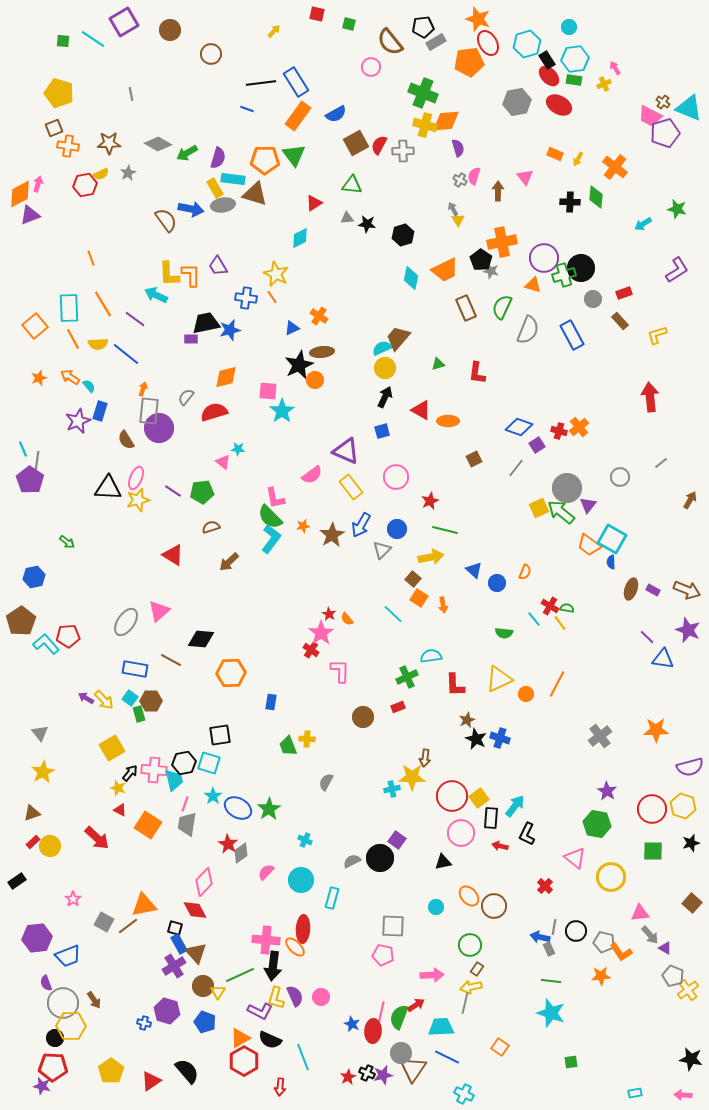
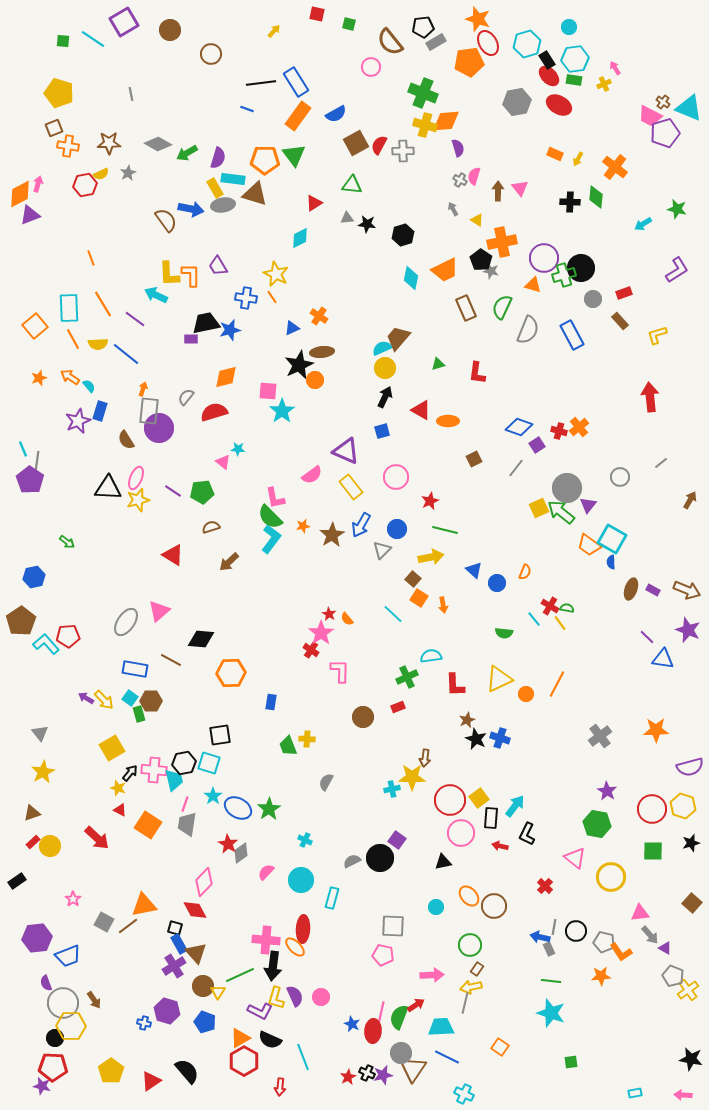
pink triangle at (525, 177): moved 5 px left, 11 px down
yellow triangle at (458, 220): moved 19 px right; rotated 24 degrees counterclockwise
red circle at (452, 796): moved 2 px left, 4 px down
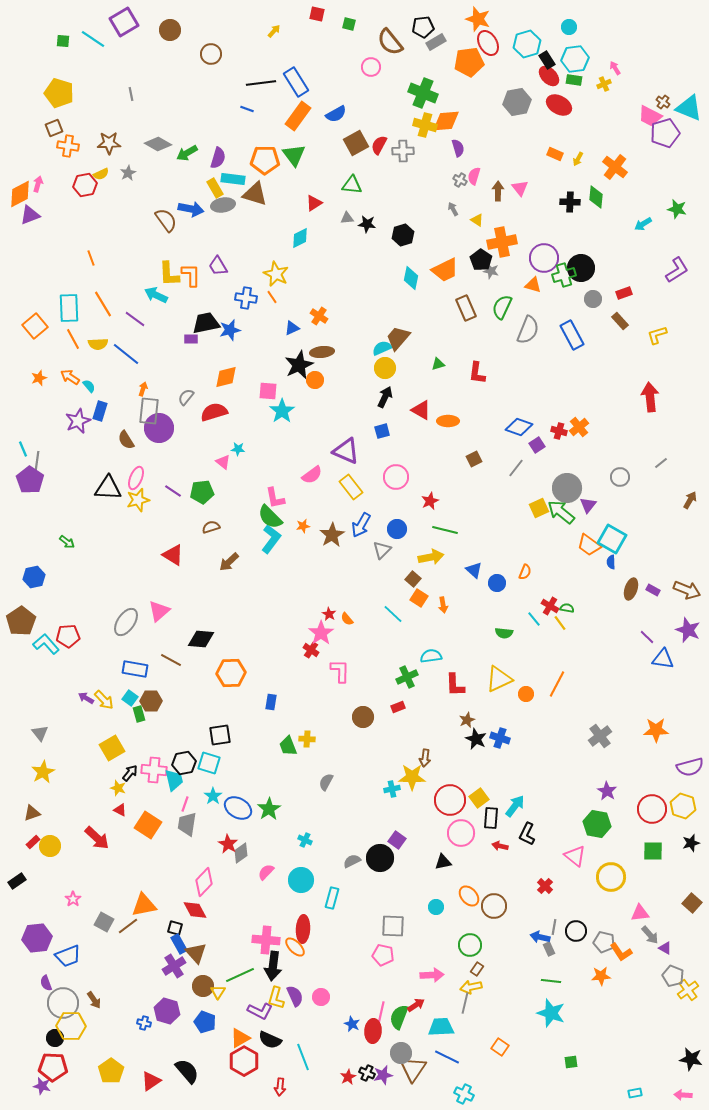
pink triangle at (575, 858): moved 2 px up
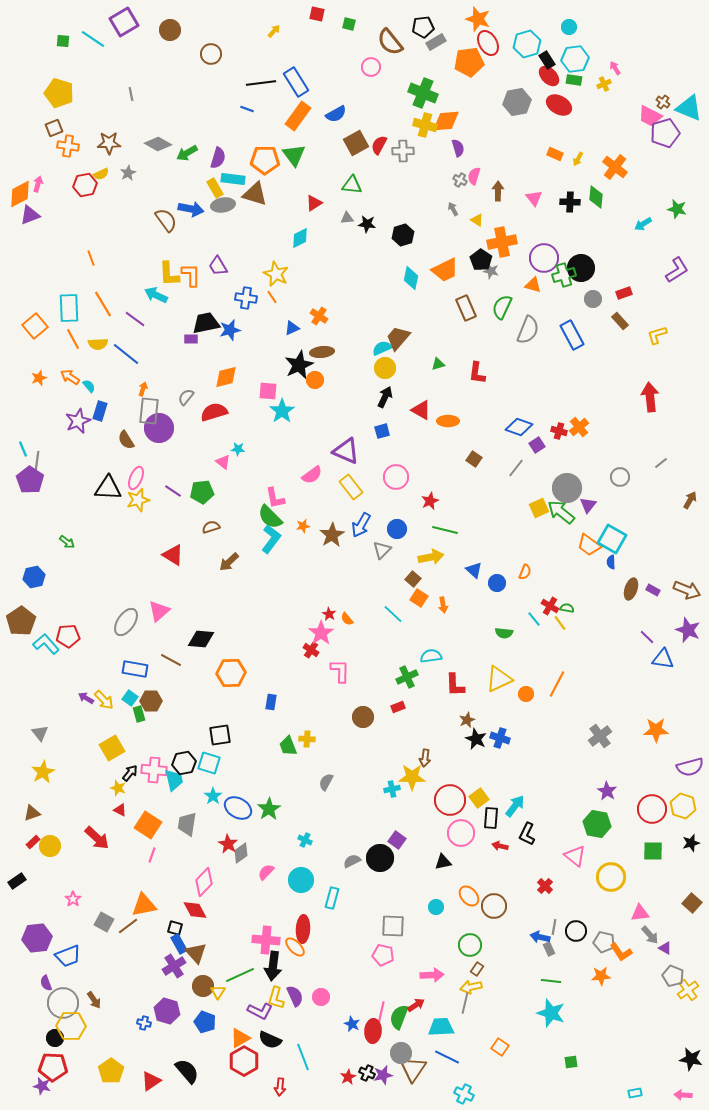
pink triangle at (520, 188): moved 14 px right, 10 px down
brown square at (474, 459): rotated 28 degrees counterclockwise
pink line at (185, 804): moved 33 px left, 51 px down
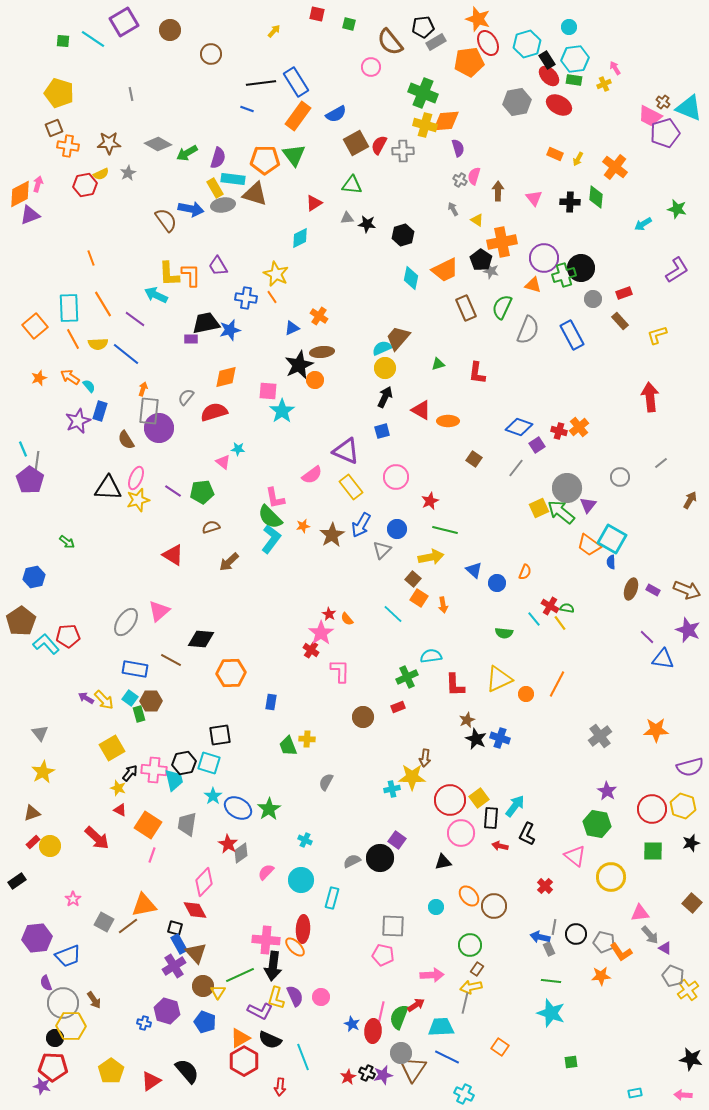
black circle at (576, 931): moved 3 px down
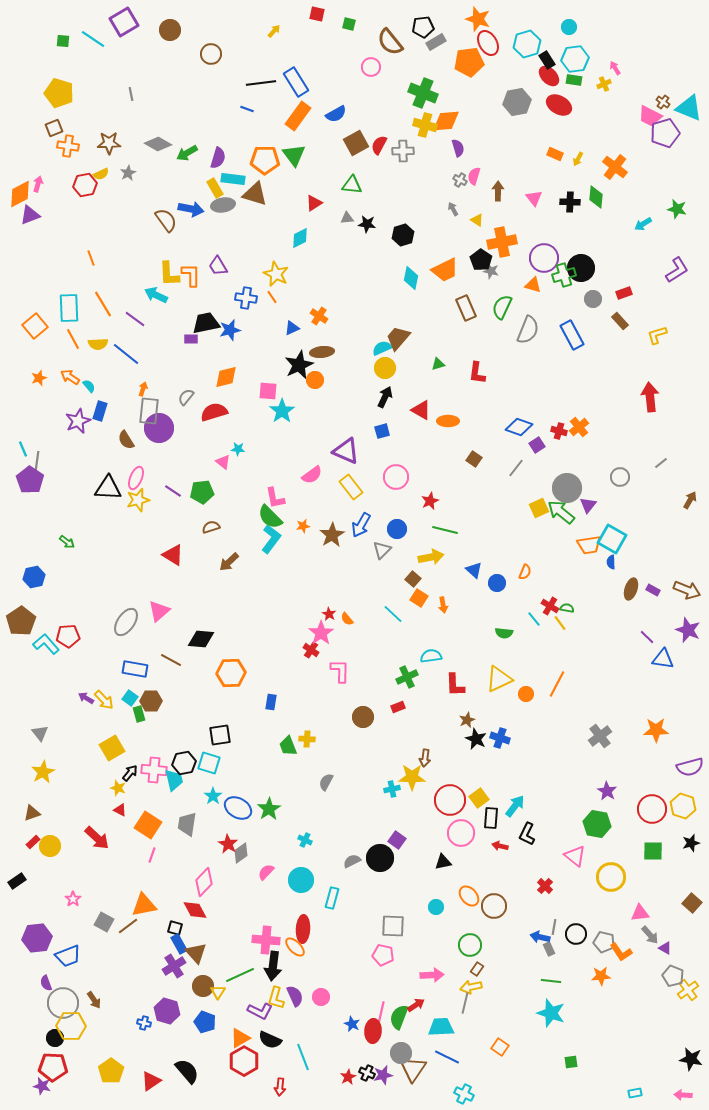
orange trapezoid at (589, 545): rotated 45 degrees counterclockwise
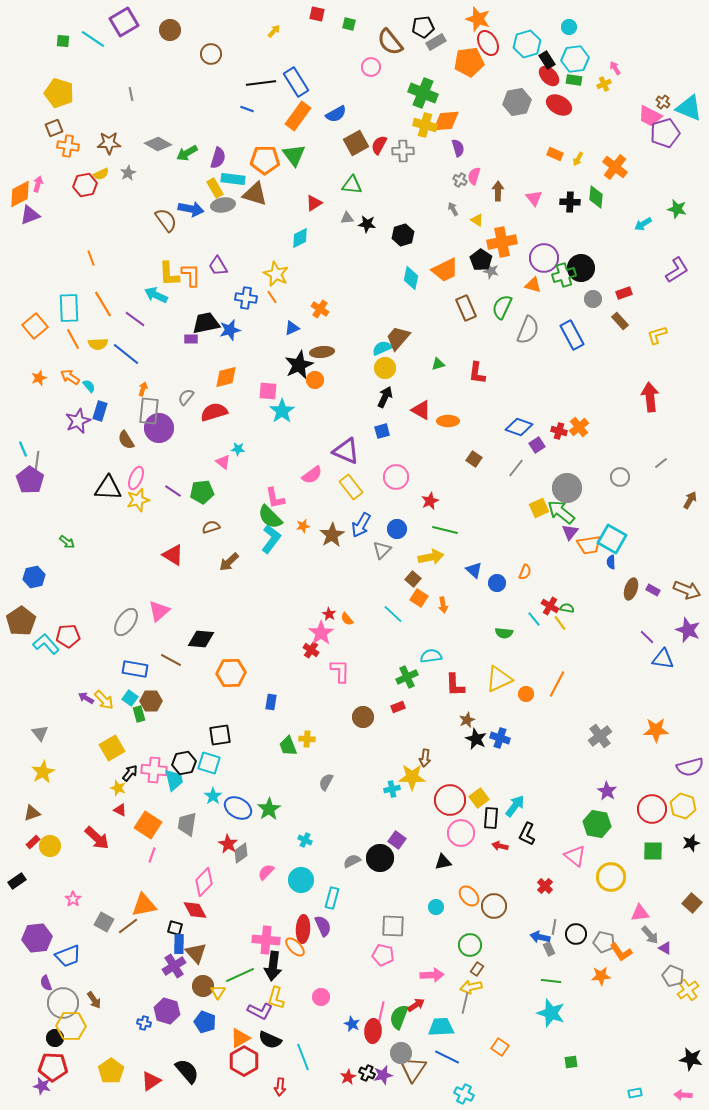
orange cross at (319, 316): moved 1 px right, 7 px up
purple triangle at (588, 505): moved 18 px left, 27 px down
blue rectangle at (179, 944): rotated 30 degrees clockwise
purple semicircle at (295, 996): moved 28 px right, 70 px up
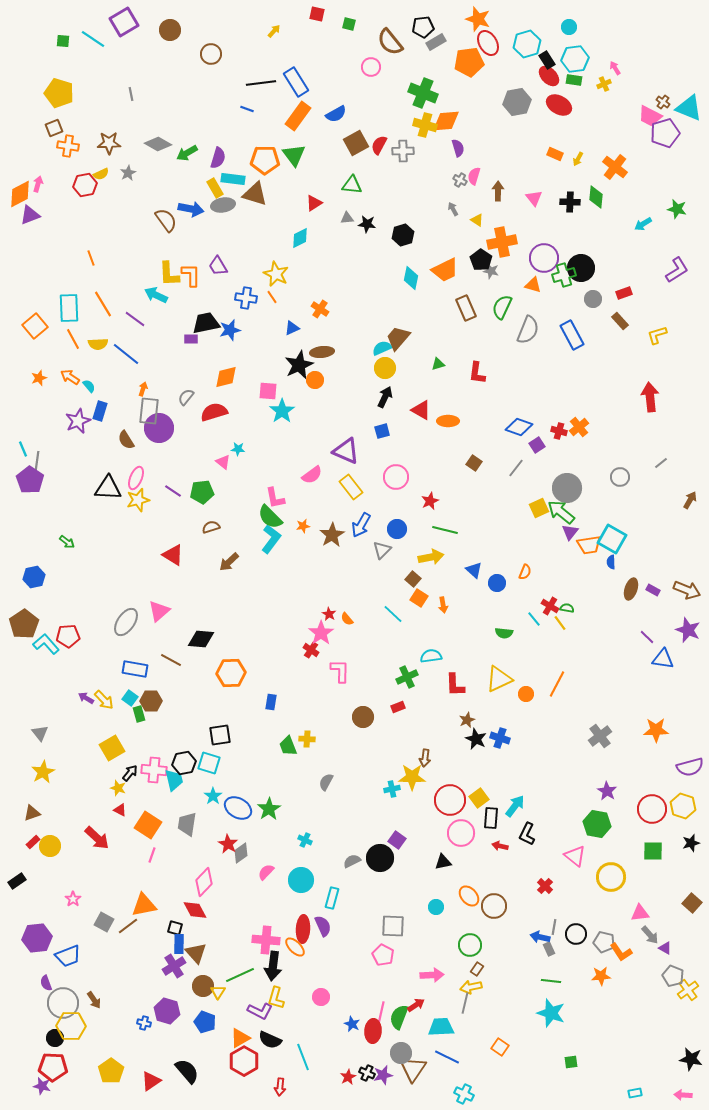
brown square at (474, 459): moved 4 px down
brown pentagon at (21, 621): moved 3 px right, 3 px down
pink pentagon at (383, 955): rotated 15 degrees clockwise
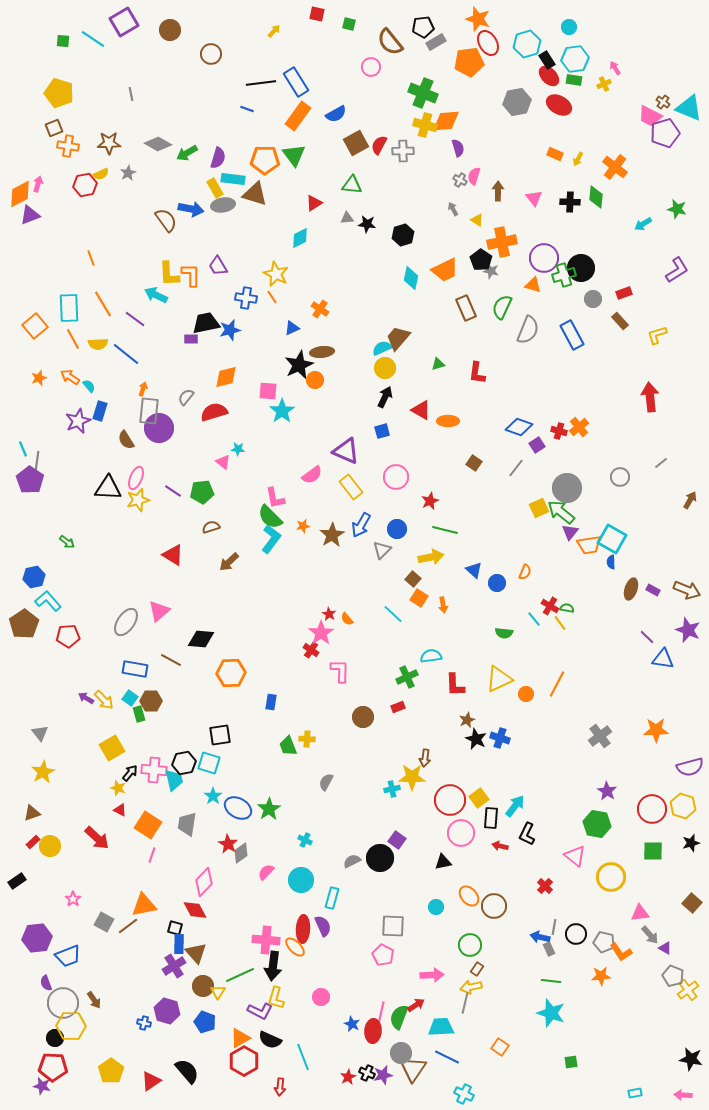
cyan L-shape at (46, 644): moved 2 px right, 43 px up
